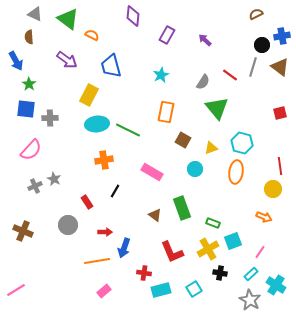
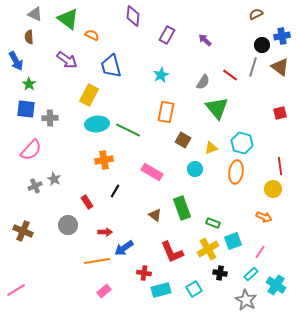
blue arrow at (124, 248): rotated 36 degrees clockwise
gray star at (250, 300): moved 4 px left
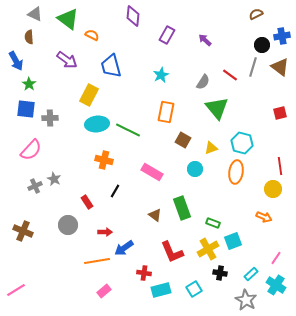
orange cross at (104, 160): rotated 24 degrees clockwise
pink line at (260, 252): moved 16 px right, 6 px down
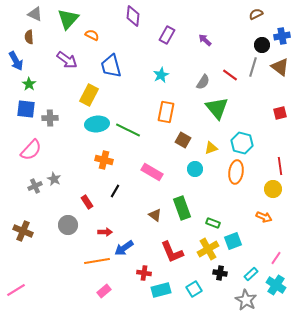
green triangle at (68, 19): rotated 35 degrees clockwise
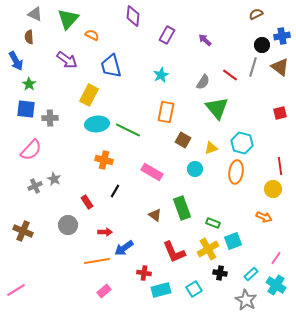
red L-shape at (172, 252): moved 2 px right
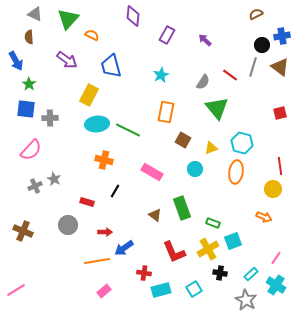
red rectangle at (87, 202): rotated 40 degrees counterclockwise
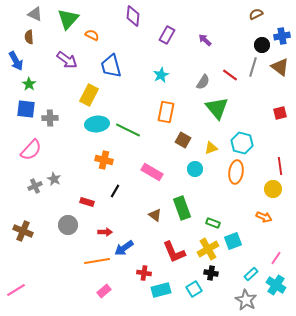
black cross at (220, 273): moved 9 px left
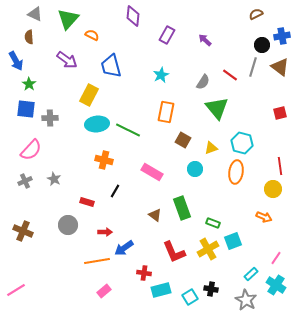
gray cross at (35, 186): moved 10 px left, 5 px up
black cross at (211, 273): moved 16 px down
cyan square at (194, 289): moved 4 px left, 8 px down
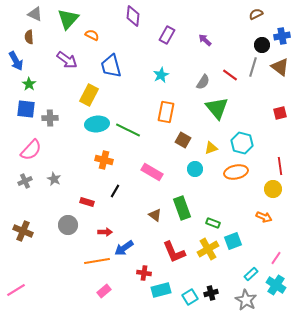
orange ellipse at (236, 172): rotated 70 degrees clockwise
black cross at (211, 289): moved 4 px down; rotated 24 degrees counterclockwise
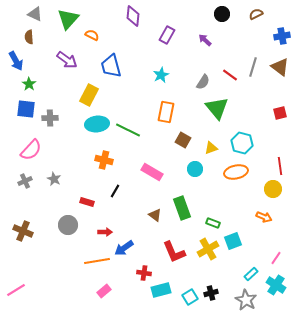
black circle at (262, 45): moved 40 px left, 31 px up
